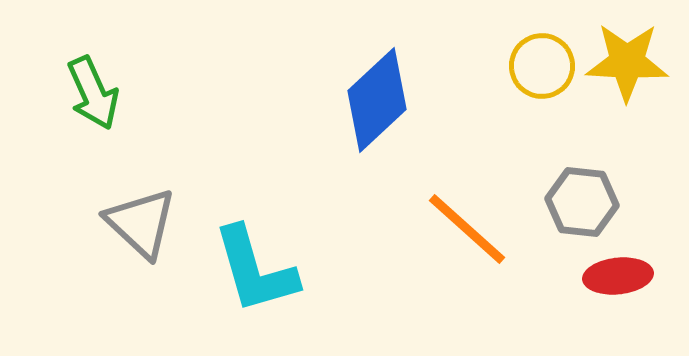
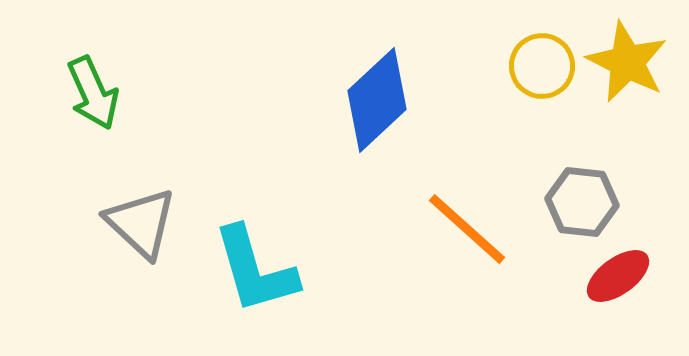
yellow star: rotated 24 degrees clockwise
red ellipse: rotated 30 degrees counterclockwise
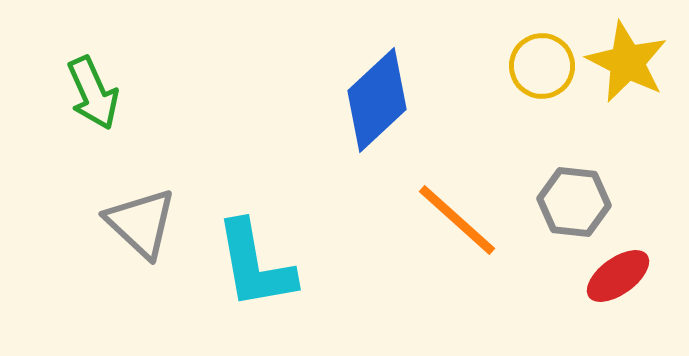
gray hexagon: moved 8 px left
orange line: moved 10 px left, 9 px up
cyan L-shape: moved 5 px up; rotated 6 degrees clockwise
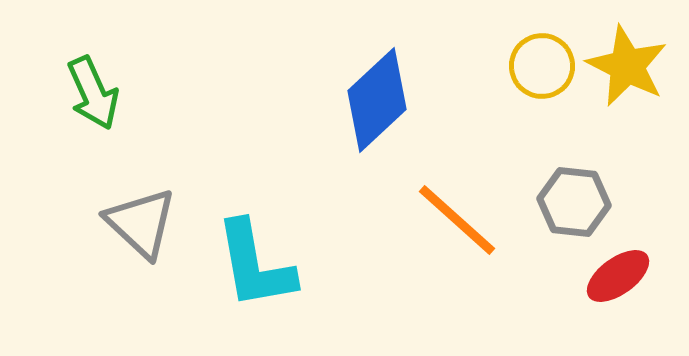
yellow star: moved 4 px down
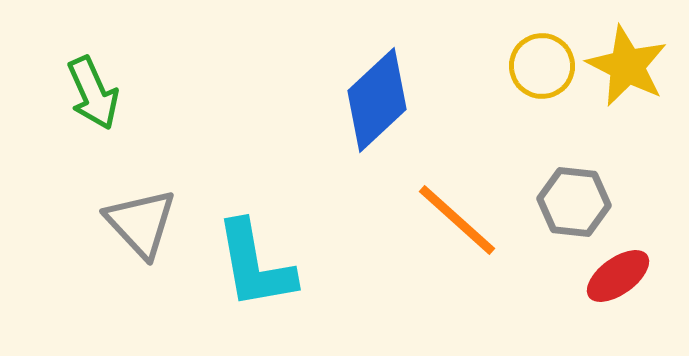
gray triangle: rotated 4 degrees clockwise
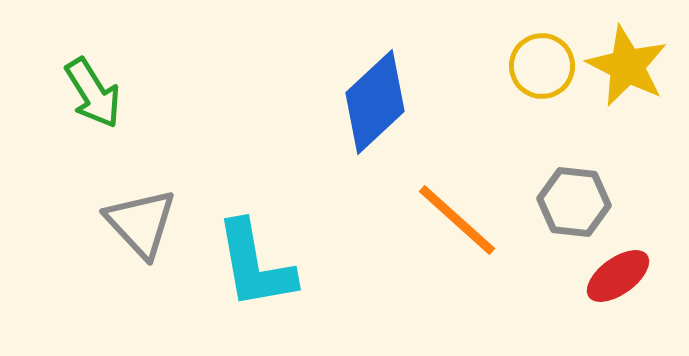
green arrow: rotated 8 degrees counterclockwise
blue diamond: moved 2 px left, 2 px down
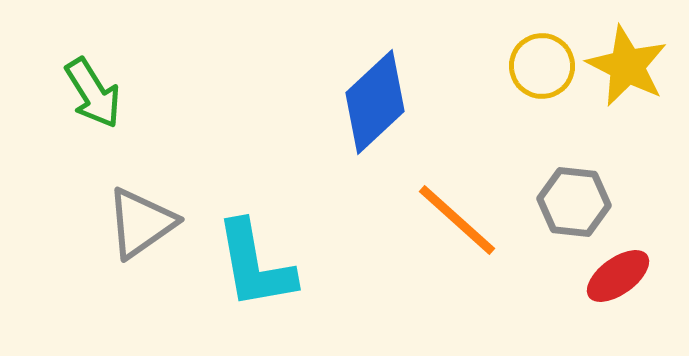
gray triangle: rotated 38 degrees clockwise
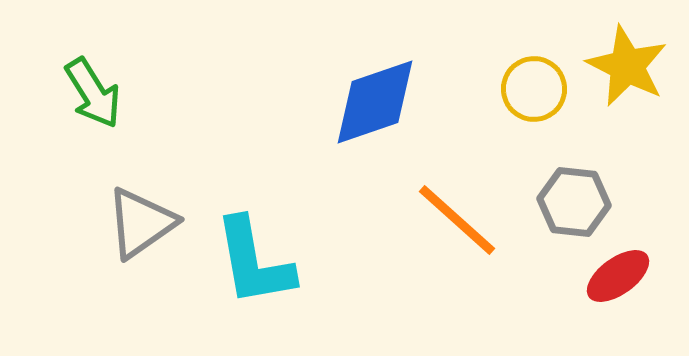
yellow circle: moved 8 px left, 23 px down
blue diamond: rotated 24 degrees clockwise
cyan L-shape: moved 1 px left, 3 px up
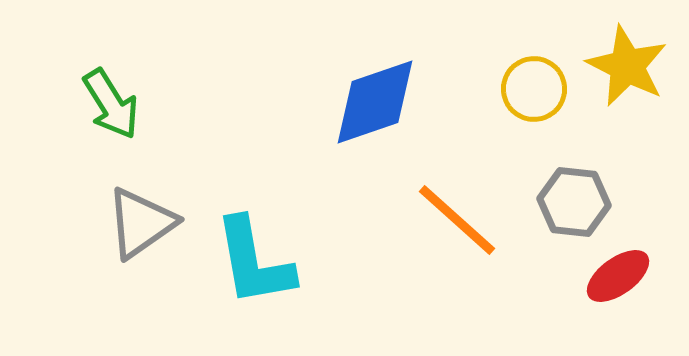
green arrow: moved 18 px right, 11 px down
